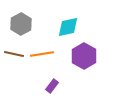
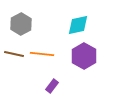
cyan diamond: moved 10 px right, 2 px up
orange line: rotated 15 degrees clockwise
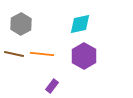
cyan diamond: moved 2 px right, 1 px up
